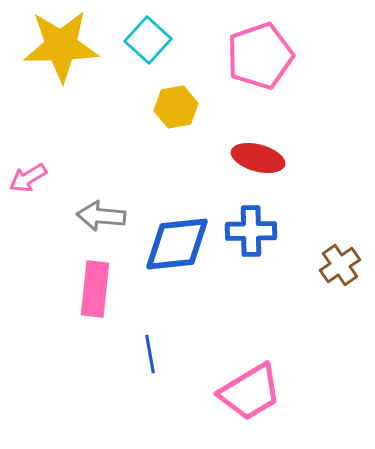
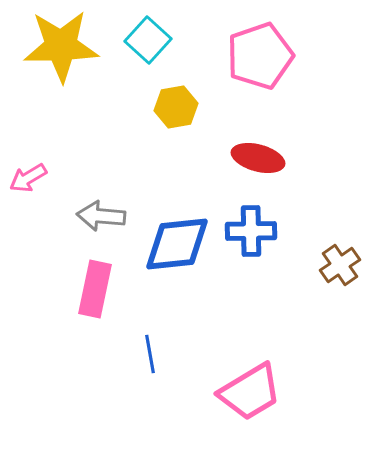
pink rectangle: rotated 6 degrees clockwise
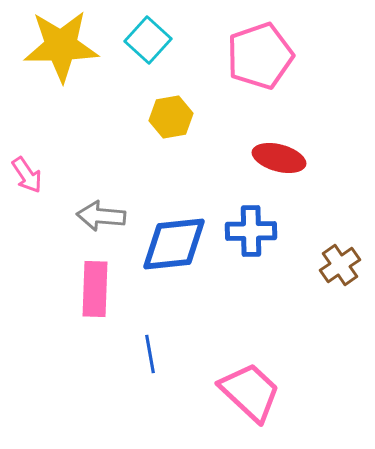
yellow hexagon: moved 5 px left, 10 px down
red ellipse: moved 21 px right
pink arrow: moved 1 px left, 3 px up; rotated 93 degrees counterclockwise
blue diamond: moved 3 px left
pink rectangle: rotated 10 degrees counterclockwise
pink trapezoid: rotated 106 degrees counterclockwise
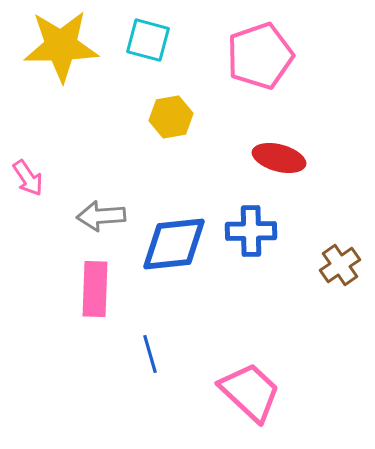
cyan square: rotated 27 degrees counterclockwise
pink arrow: moved 1 px right, 3 px down
gray arrow: rotated 9 degrees counterclockwise
blue line: rotated 6 degrees counterclockwise
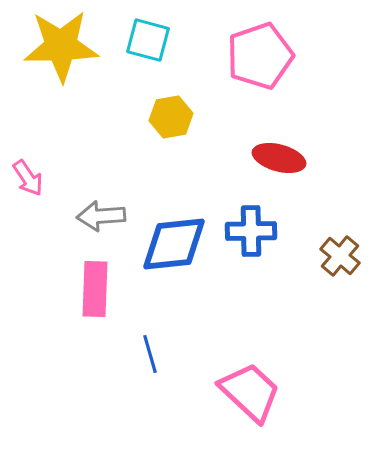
brown cross: moved 9 px up; rotated 15 degrees counterclockwise
